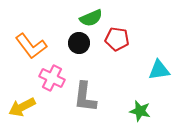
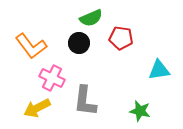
red pentagon: moved 4 px right, 1 px up
gray L-shape: moved 4 px down
yellow arrow: moved 15 px right, 1 px down
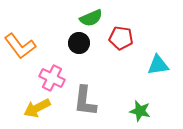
orange L-shape: moved 11 px left
cyan triangle: moved 1 px left, 5 px up
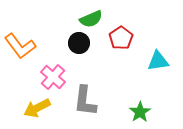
green semicircle: moved 1 px down
red pentagon: rotated 30 degrees clockwise
cyan triangle: moved 4 px up
pink cross: moved 1 px right, 1 px up; rotated 15 degrees clockwise
green star: moved 1 px down; rotated 25 degrees clockwise
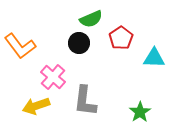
cyan triangle: moved 4 px left, 3 px up; rotated 10 degrees clockwise
yellow arrow: moved 1 px left, 2 px up; rotated 8 degrees clockwise
